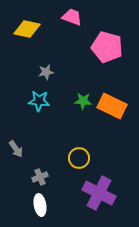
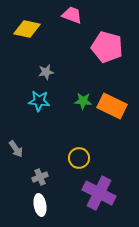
pink trapezoid: moved 2 px up
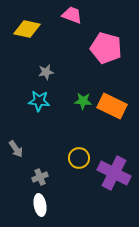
pink pentagon: moved 1 px left, 1 px down
purple cross: moved 15 px right, 20 px up
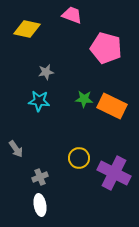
green star: moved 1 px right, 2 px up
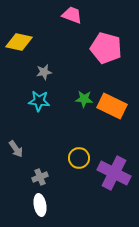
yellow diamond: moved 8 px left, 13 px down
gray star: moved 2 px left
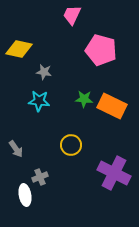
pink trapezoid: rotated 85 degrees counterclockwise
yellow diamond: moved 7 px down
pink pentagon: moved 5 px left, 2 px down
gray star: rotated 21 degrees clockwise
yellow circle: moved 8 px left, 13 px up
white ellipse: moved 15 px left, 10 px up
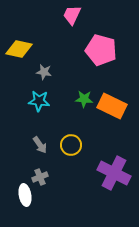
gray arrow: moved 24 px right, 4 px up
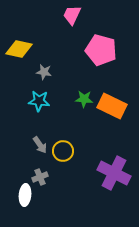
yellow circle: moved 8 px left, 6 px down
white ellipse: rotated 15 degrees clockwise
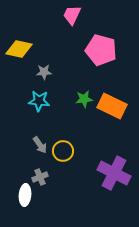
gray star: rotated 14 degrees counterclockwise
green star: rotated 12 degrees counterclockwise
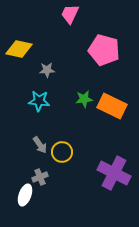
pink trapezoid: moved 2 px left, 1 px up
pink pentagon: moved 3 px right
gray star: moved 3 px right, 2 px up
yellow circle: moved 1 px left, 1 px down
white ellipse: rotated 15 degrees clockwise
